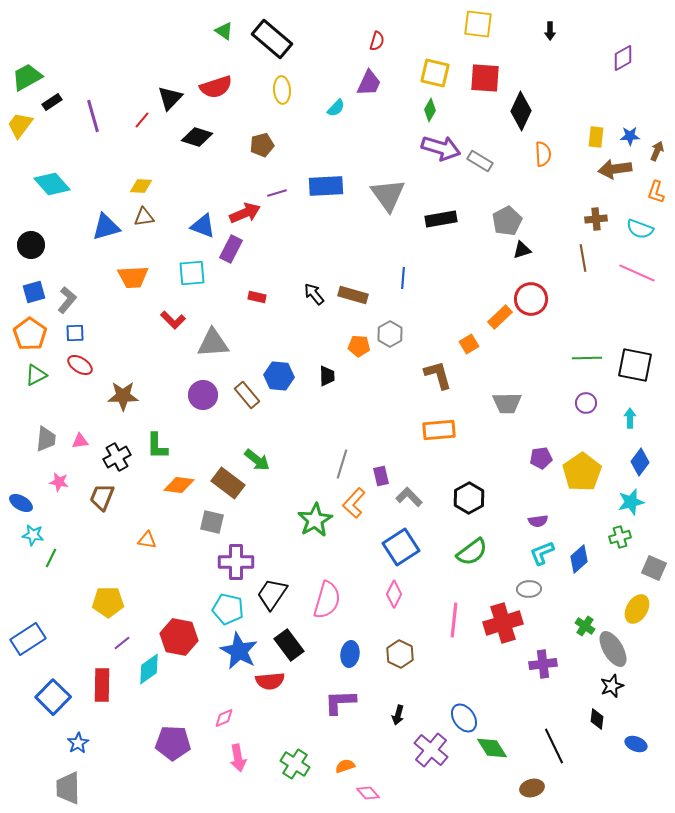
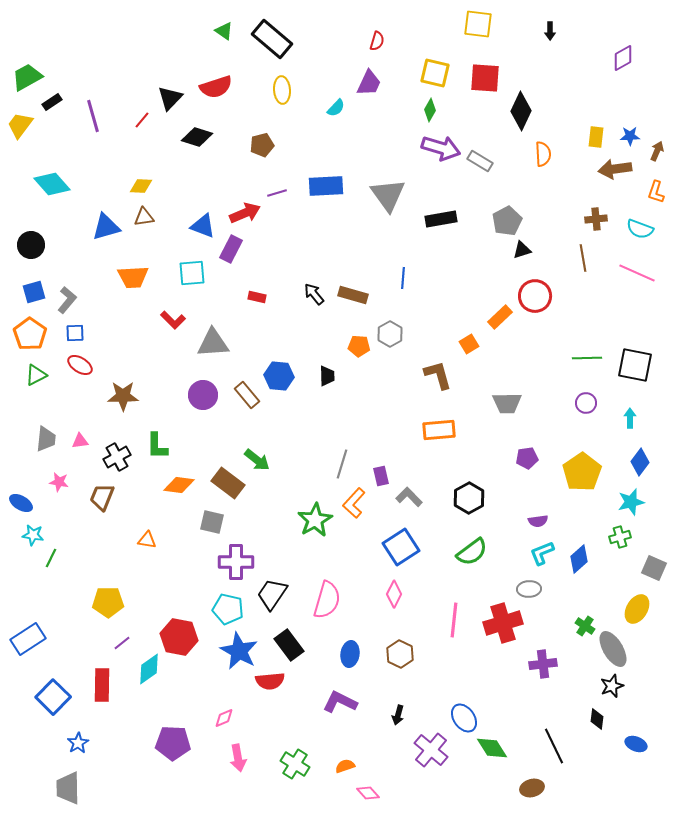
red circle at (531, 299): moved 4 px right, 3 px up
purple pentagon at (541, 458): moved 14 px left
purple L-shape at (340, 702): rotated 28 degrees clockwise
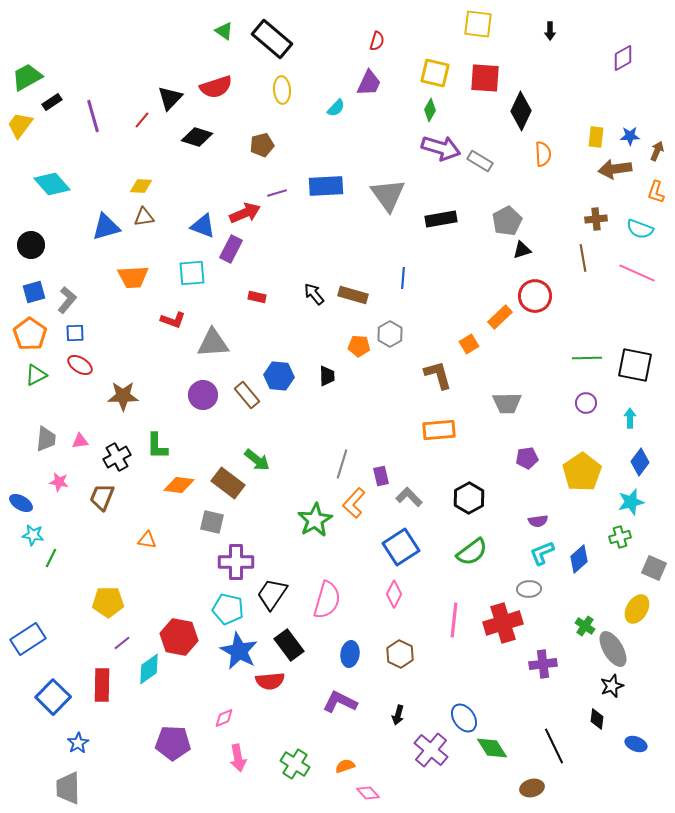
red L-shape at (173, 320): rotated 25 degrees counterclockwise
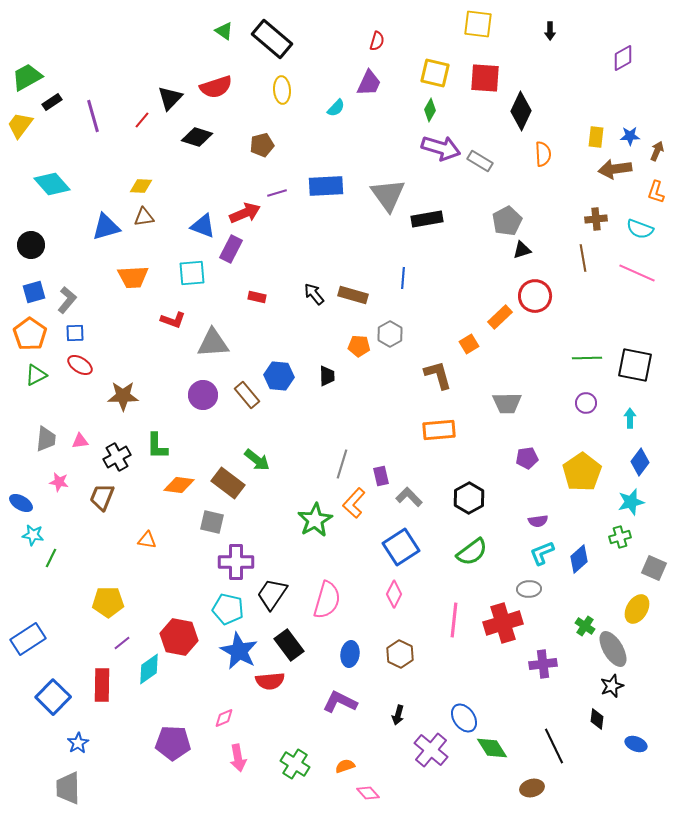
black rectangle at (441, 219): moved 14 px left
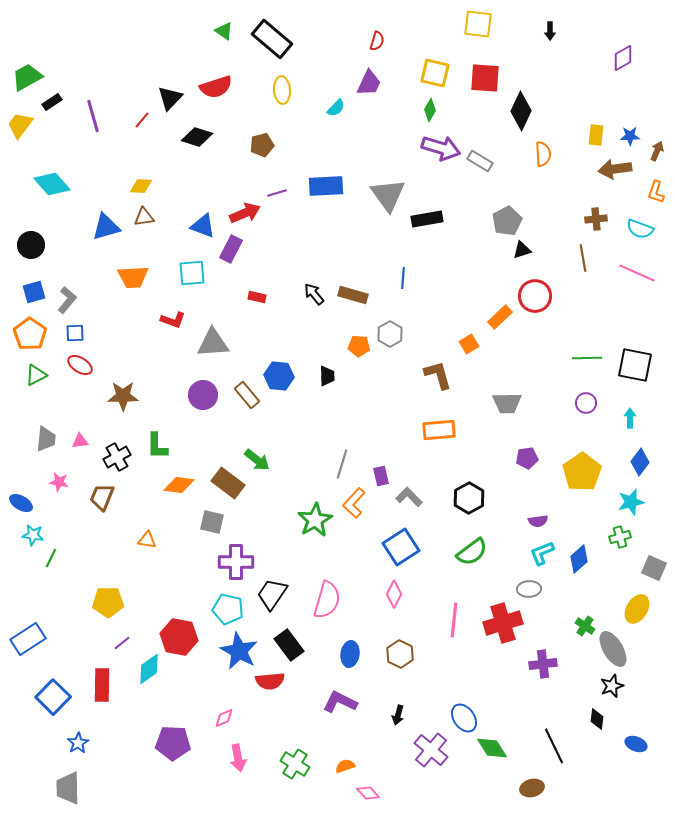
yellow rectangle at (596, 137): moved 2 px up
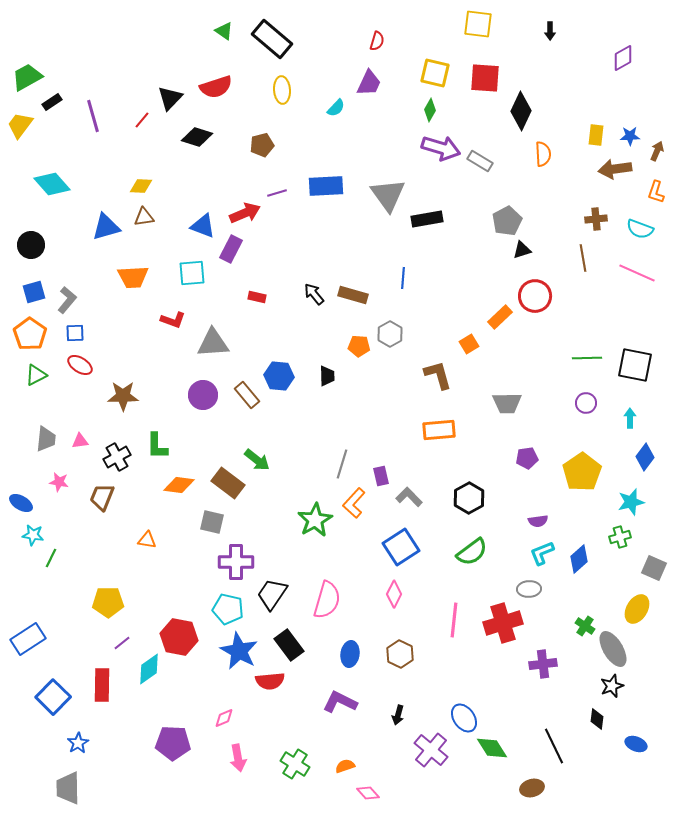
blue diamond at (640, 462): moved 5 px right, 5 px up
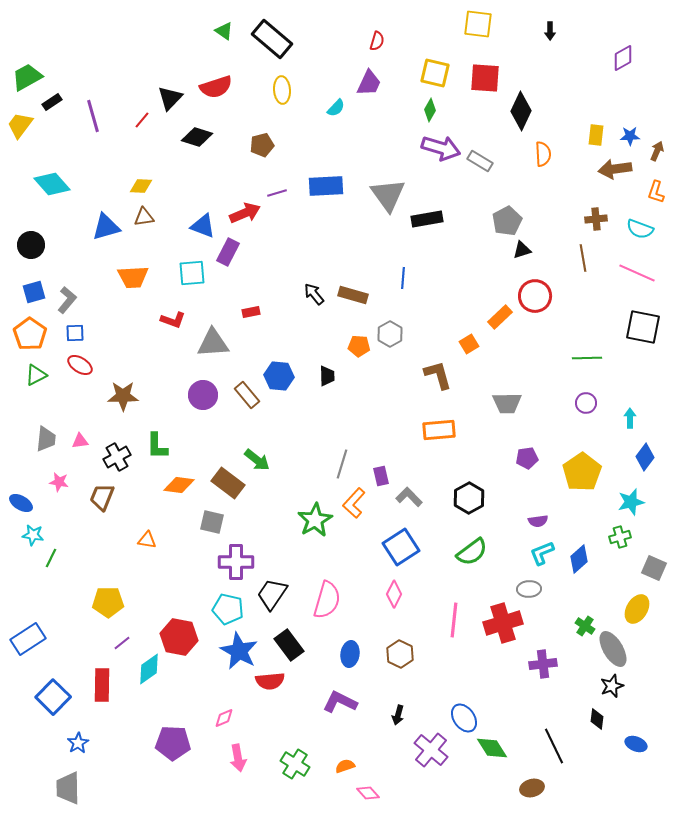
purple rectangle at (231, 249): moved 3 px left, 3 px down
red rectangle at (257, 297): moved 6 px left, 15 px down; rotated 24 degrees counterclockwise
black square at (635, 365): moved 8 px right, 38 px up
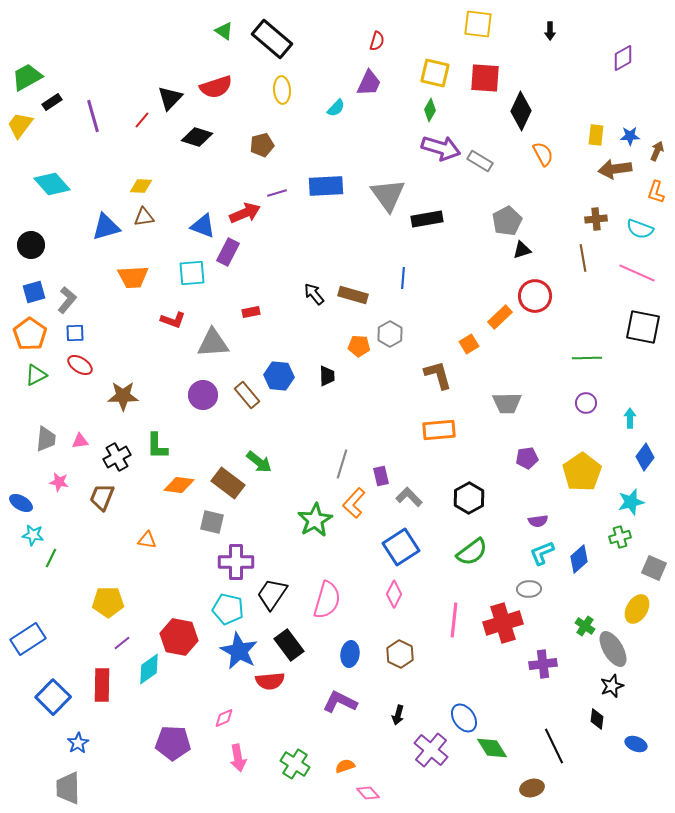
orange semicircle at (543, 154): rotated 25 degrees counterclockwise
green arrow at (257, 460): moved 2 px right, 2 px down
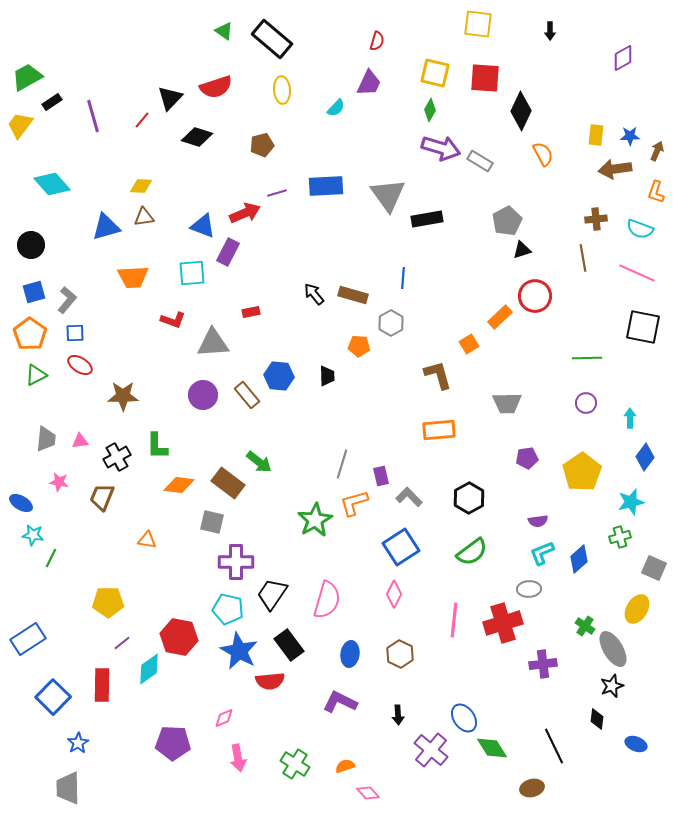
gray hexagon at (390, 334): moved 1 px right, 11 px up
orange L-shape at (354, 503): rotated 32 degrees clockwise
black arrow at (398, 715): rotated 18 degrees counterclockwise
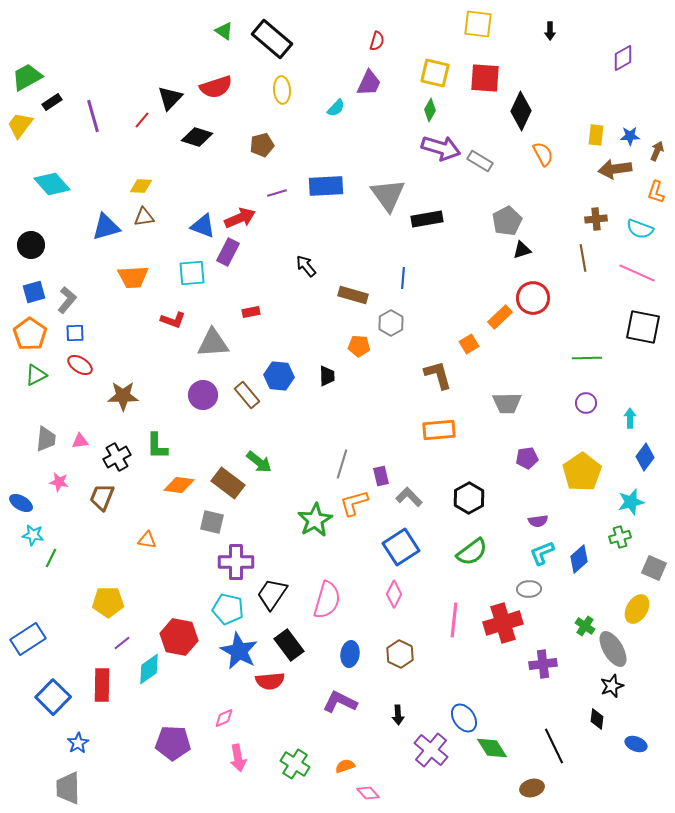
red arrow at (245, 213): moved 5 px left, 5 px down
black arrow at (314, 294): moved 8 px left, 28 px up
red circle at (535, 296): moved 2 px left, 2 px down
